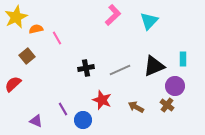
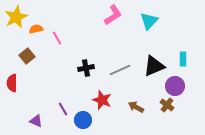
pink L-shape: rotated 10 degrees clockwise
red semicircle: moved 1 px left, 1 px up; rotated 48 degrees counterclockwise
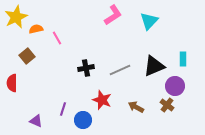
purple line: rotated 48 degrees clockwise
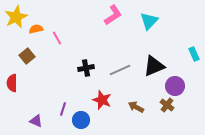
cyan rectangle: moved 11 px right, 5 px up; rotated 24 degrees counterclockwise
blue circle: moved 2 px left
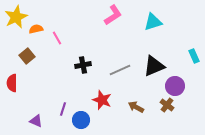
cyan triangle: moved 4 px right, 1 px down; rotated 30 degrees clockwise
cyan rectangle: moved 2 px down
black cross: moved 3 px left, 3 px up
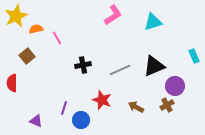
yellow star: moved 1 px up
brown cross: rotated 24 degrees clockwise
purple line: moved 1 px right, 1 px up
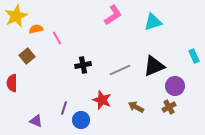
brown cross: moved 2 px right, 2 px down
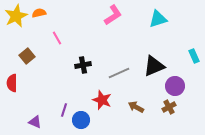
cyan triangle: moved 5 px right, 3 px up
orange semicircle: moved 3 px right, 16 px up
gray line: moved 1 px left, 3 px down
purple line: moved 2 px down
purple triangle: moved 1 px left, 1 px down
